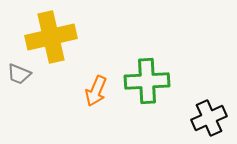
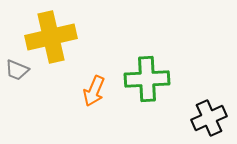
gray trapezoid: moved 2 px left, 4 px up
green cross: moved 2 px up
orange arrow: moved 2 px left
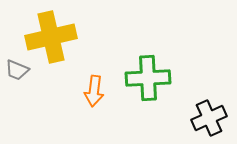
green cross: moved 1 px right, 1 px up
orange arrow: rotated 16 degrees counterclockwise
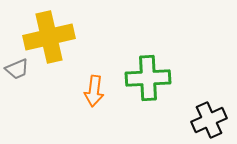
yellow cross: moved 2 px left
gray trapezoid: moved 1 px up; rotated 45 degrees counterclockwise
black cross: moved 2 px down
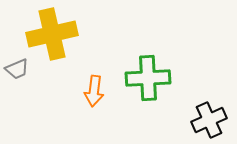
yellow cross: moved 3 px right, 3 px up
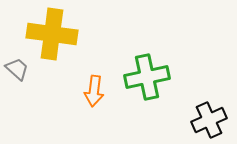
yellow cross: rotated 21 degrees clockwise
gray trapezoid: rotated 115 degrees counterclockwise
green cross: moved 1 px left, 1 px up; rotated 9 degrees counterclockwise
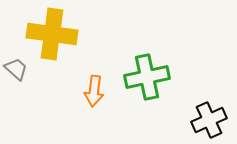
gray trapezoid: moved 1 px left
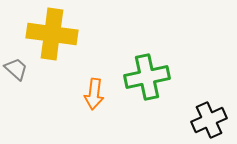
orange arrow: moved 3 px down
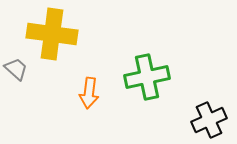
orange arrow: moved 5 px left, 1 px up
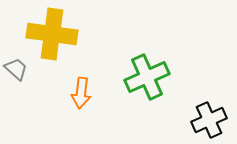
green cross: rotated 12 degrees counterclockwise
orange arrow: moved 8 px left
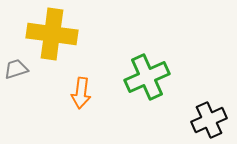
gray trapezoid: rotated 60 degrees counterclockwise
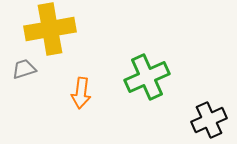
yellow cross: moved 2 px left, 5 px up; rotated 18 degrees counterclockwise
gray trapezoid: moved 8 px right
